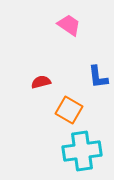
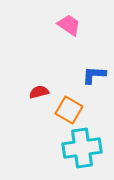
blue L-shape: moved 4 px left, 2 px up; rotated 100 degrees clockwise
red semicircle: moved 2 px left, 10 px down
cyan cross: moved 3 px up
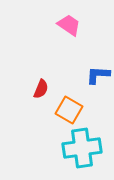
blue L-shape: moved 4 px right
red semicircle: moved 2 px right, 3 px up; rotated 126 degrees clockwise
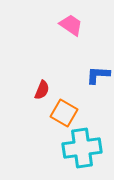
pink trapezoid: moved 2 px right
red semicircle: moved 1 px right, 1 px down
orange square: moved 5 px left, 3 px down
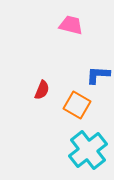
pink trapezoid: rotated 20 degrees counterclockwise
orange square: moved 13 px right, 8 px up
cyan cross: moved 6 px right, 2 px down; rotated 30 degrees counterclockwise
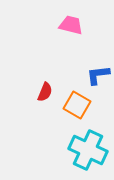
blue L-shape: rotated 10 degrees counterclockwise
red semicircle: moved 3 px right, 2 px down
cyan cross: rotated 27 degrees counterclockwise
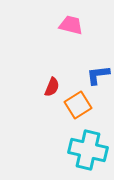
red semicircle: moved 7 px right, 5 px up
orange square: moved 1 px right; rotated 28 degrees clockwise
cyan cross: rotated 12 degrees counterclockwise
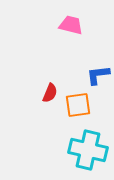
red semicircle: moved 2 px left, 6 px down
orange square: rotated 24 degrees clockwise
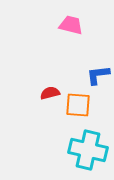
red semicircle: rotated 126 degrees counterclockwise
orange square: rotated 12 degrees clockwise
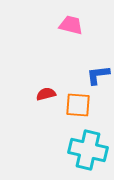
red semicircle: moved 4 px left, 1 px down
